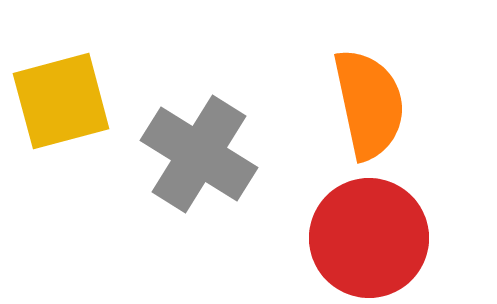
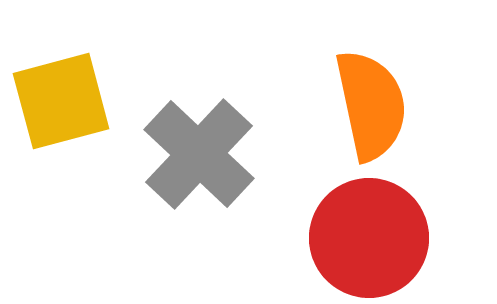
orange semicircle: moved 2 px right, 1 px down
gray cross: rotated 11 degrees clockwise
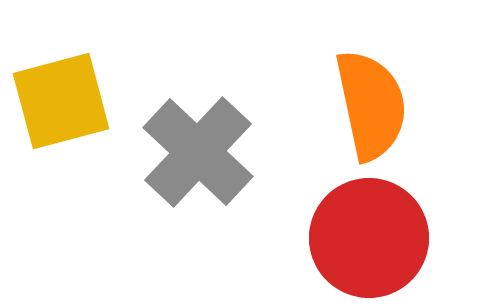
gray cross: moved 1 px left, 2 px up
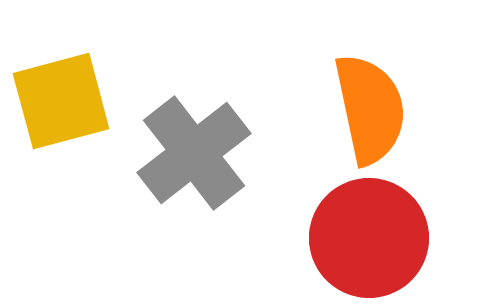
orange semicircle: moved 1 px left, 4 px down
gray cross: moved 4 px left, 1 px down; rotated 9 degrees clockwise
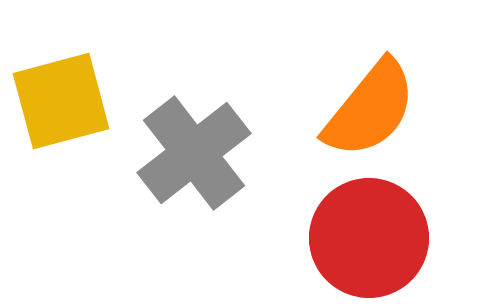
orange semicircle: rotated 51 degrees clockwise
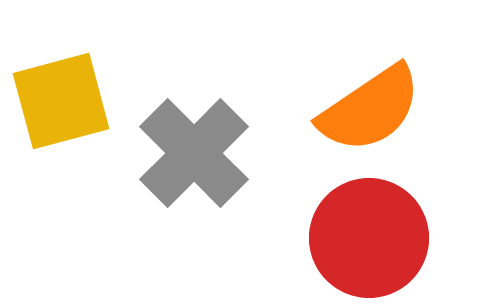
orange semicircle: rotated 17 degrees clockwise
gray cross: rotated 7 degrees counterclockwise
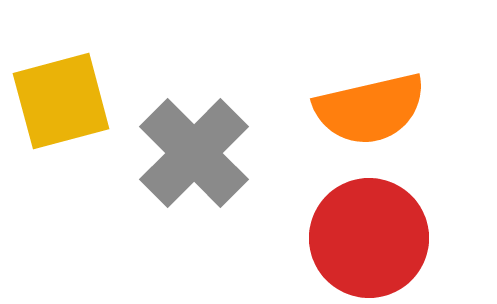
orange semicircle: rotated 21 degrees clockwise
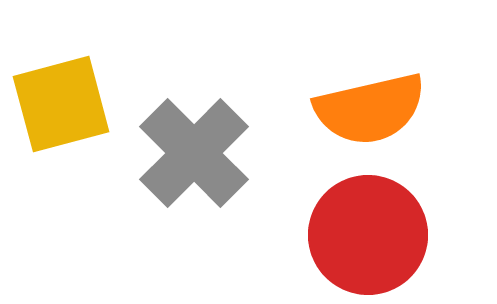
yellow square: moved 3 px down
red circle: moved 1 px left, 3 px up
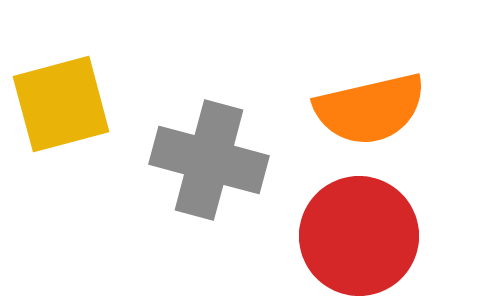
gray cross: moved 15 px right, 7 px down; rotated 30 degrees counterclockwise
red circle: moved 9 px left, 1 px down
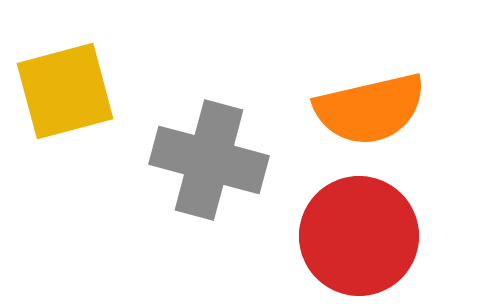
yellow square: moved 4 px right, 13 px up
